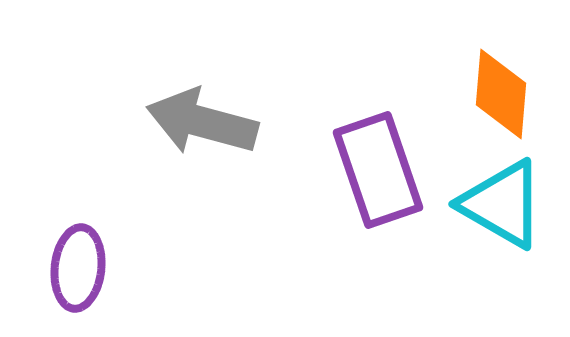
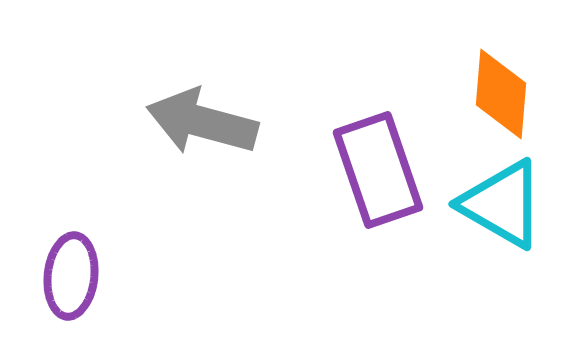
purple ellipse: moved 7 px left, 8 px down
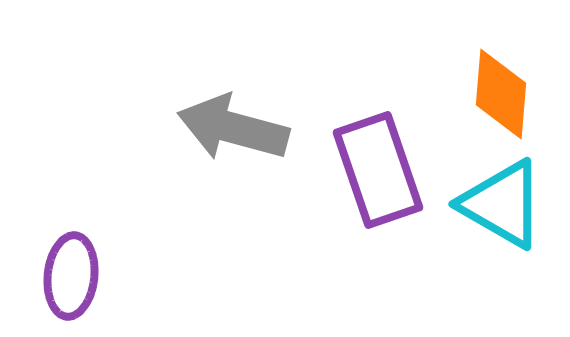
gray arrow: moved 31 px right, 6 px down
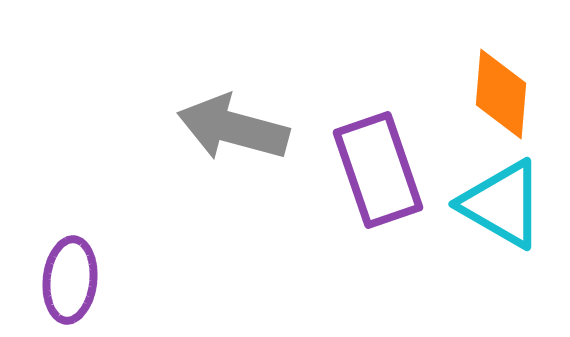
purple ellipse: moved 1 px left, 4 px down
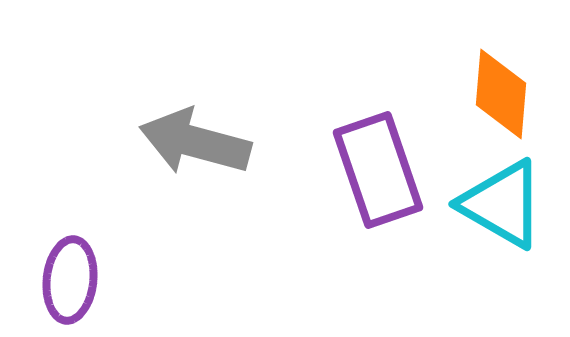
gray arrow: moved 38 px left, 14 px down
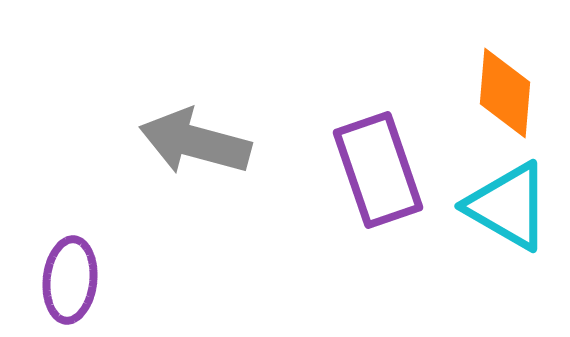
orange diamond: moved 4 px right, 1 px up
cyan triangle: moved 6 px right, 2 px down
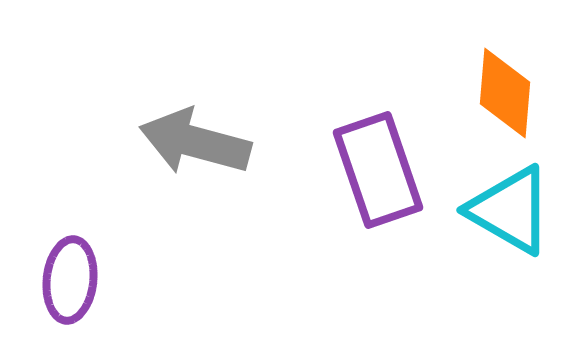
cyan triangle: moved 2 px right, 4 px down
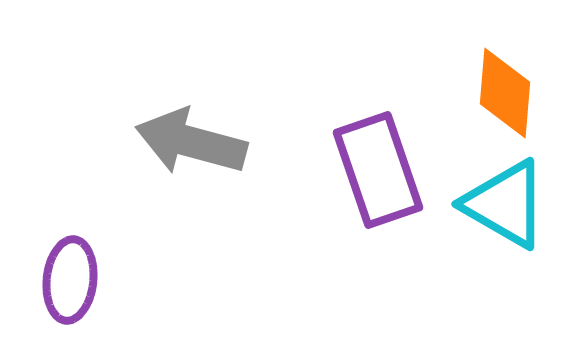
gray arrow: moved 4 px left
cyan triangle: moved 5 px left, 6 px up
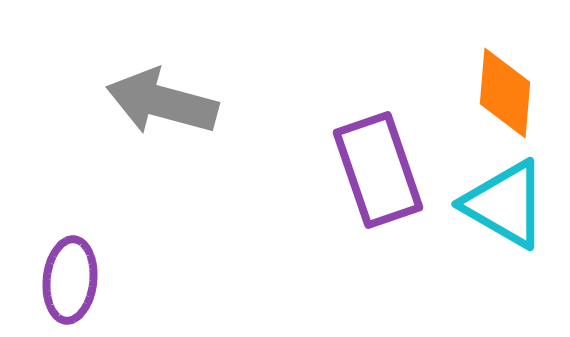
gray arrow: moved 29 px left, 40 px up
